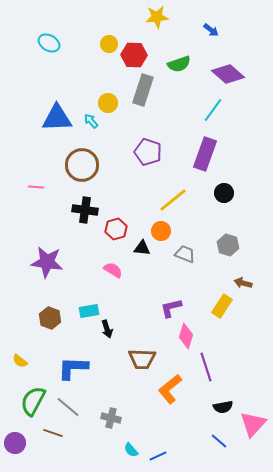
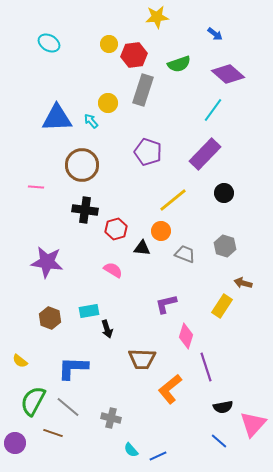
blue arrow at (211, 30): moved 4 px right, 4 px down
red hexagon at (134, 55): rotated 10 degrees counterclockwise
purple rectangle at (205, 154): rotated 24 degrees clockwise
gray hexagon at (228, 245): moved 3 px left, 1 px down
purple L-shape at (171, 308): moved 5 px left, 4 px up
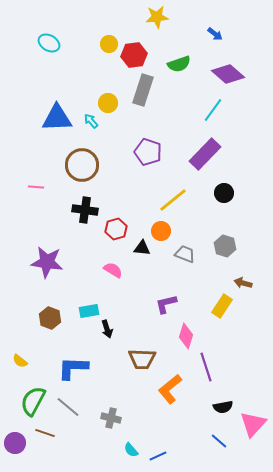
brown line at (53, 433): moved 8 px left
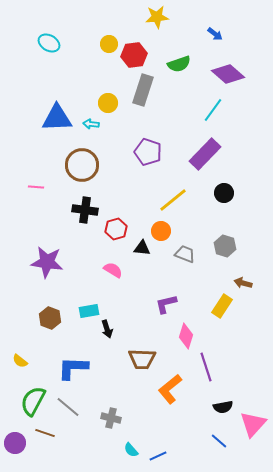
cyan arrow at (91, 121): moved 3 px down; rotated 42 degrees counterclockwise
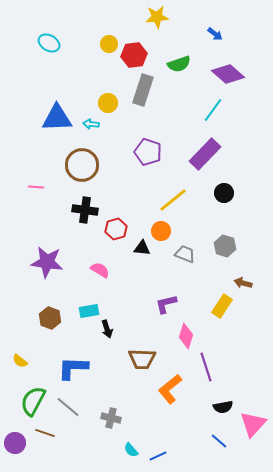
pink semicircle at (113, 270): moved 13 px left
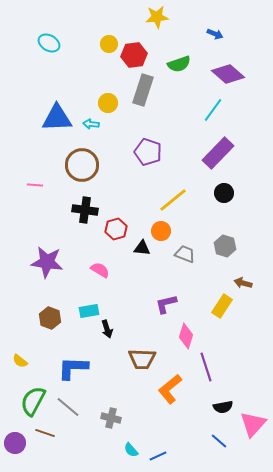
blue arrow at (215, 34): rotated 14 degrees counterclockwise
purple rectangle at (205, 154): moved 13 px right, 1 px up
pink line at (36, 187): moved 1 px left, 2 px up
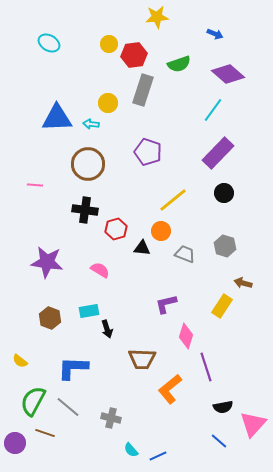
brown circle at (82, 165): moved 6 px right, 1 px up
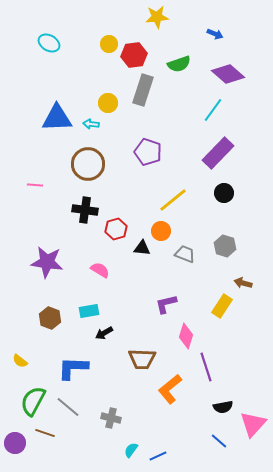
black arrow at (107, 329): moved 3 px left, 4 px down; rotated 78 degrees clockwise
cyan semicircle at (131, 450): rotated 77 degrees clockwise
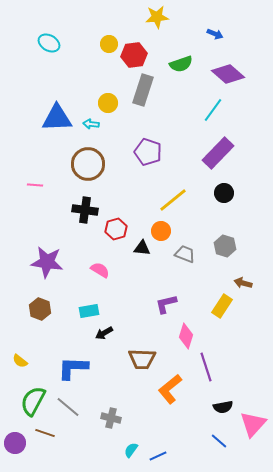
green semicircle at (179, 64): moved 2 px right
brown hexagon at (50, 318): moved 10 px left, 9 px up
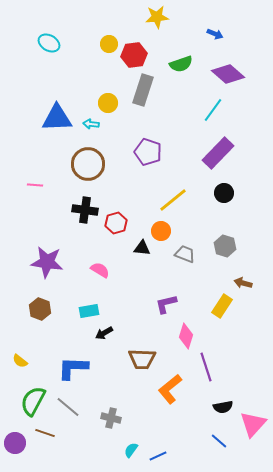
red hexagon at (116, 229): moved 6 px up
